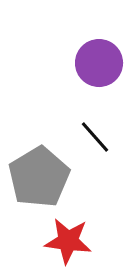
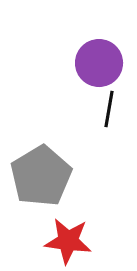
black line: moved 14 px right, 28 px up; rotated 51 degrees clockwise
gray pentagon: moved 2 px right, 1 px up
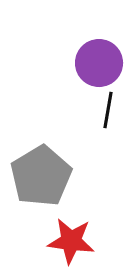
black line: moved 1 px left, 1 px down
red star: moved 3 px right
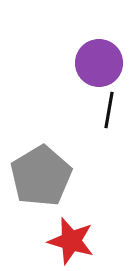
black line: moved 1 px right
red star: rotated 9 degrees clockwise
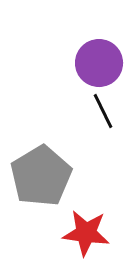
black line: moved 6 px left, 1 px down; rotated 36 degrees counterclockwise
red star: moved 15 px right, 8 px up; rotated 9 degrees counterclockwise
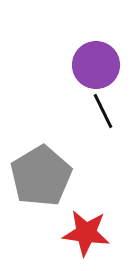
purple circle: moved 3 px left, 2 px down
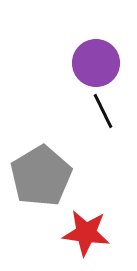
purple circle: moved 2 px up
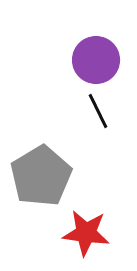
purple circle: moved 3 px up
black line: moved 5 px left
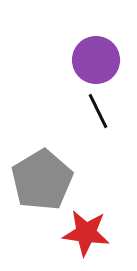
gray pentagon: moved 1 px right, 4 px down
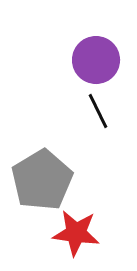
red star: moved 10 px left
